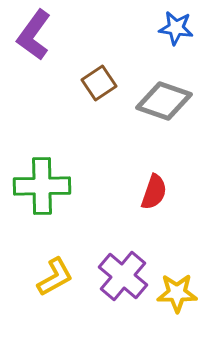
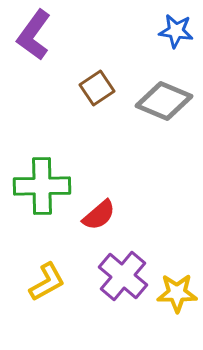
blue star: moved 3 px down
brown square: moved 2 px left, 5 px down
gray diamond: rotated 4 degrees clockwise
red semicircle: moved 55 px left, 23 px down; rotated 30 degrees clockwise
yellow L-shape: moved 8 px left, 5 px down
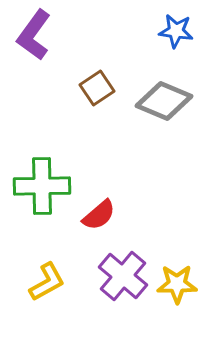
yellow star: moved 9 px up
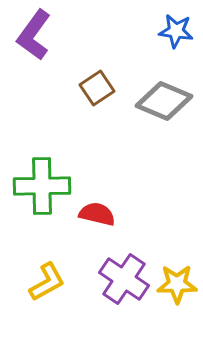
red semicircle: moved 2 px left, 1 px up; rotated 126 degrees counterclockwise
purple cross: moved 1 px right, 3 px down; rotated 6 degrees counterclockwise
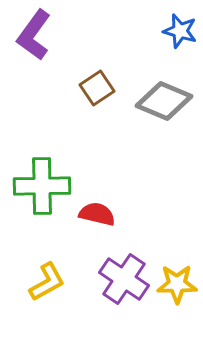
blue star: moved 4 px right; rotated 8 degrees clockwise
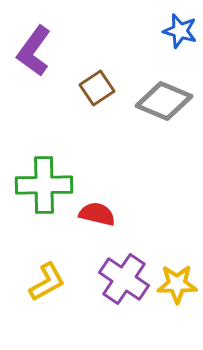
purple L-shape: moved 16 px down
green cross: moved 2 px right, 1 px up
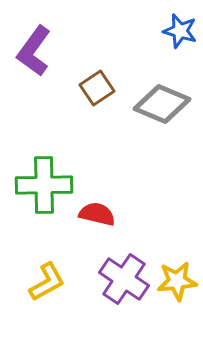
gray diamond: moved 2 px left, 3 px down
yellow star: moved 3 px up; rotated 6 degrees counterclockwise
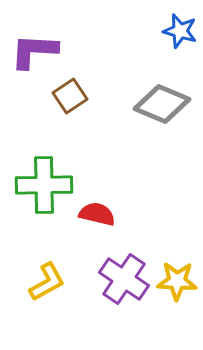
purple L-shape: rotated 57 degrees clockwise
brown square: moved 27 px left, 8 px down
yellow star: rotated 9 degrees clockwise
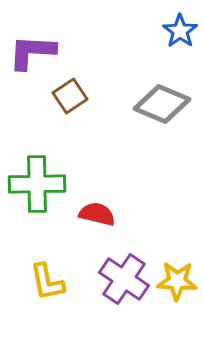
blue star: rotated 20 degrees clockwise
purple L-shape: moved 2 px left, 1 px down
green cross: moved 7 px left, 1 px up
yellow L-shape: rotated 108 degrees clockwise
